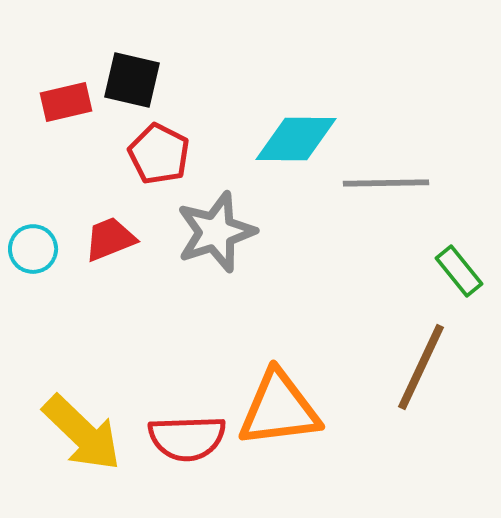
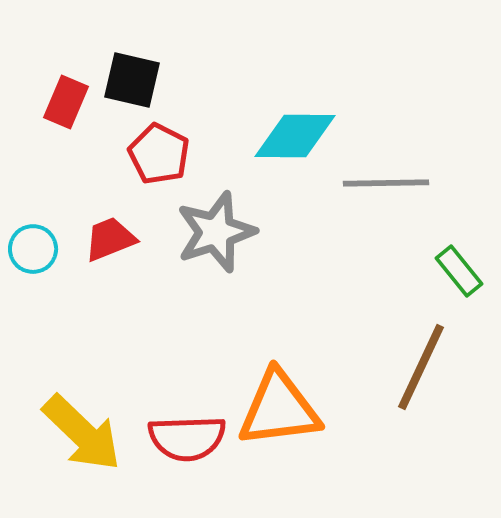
red rectangle: rotated 54 degrees counterclockwise
cyan diamond: moved 1 px left, 3 px up
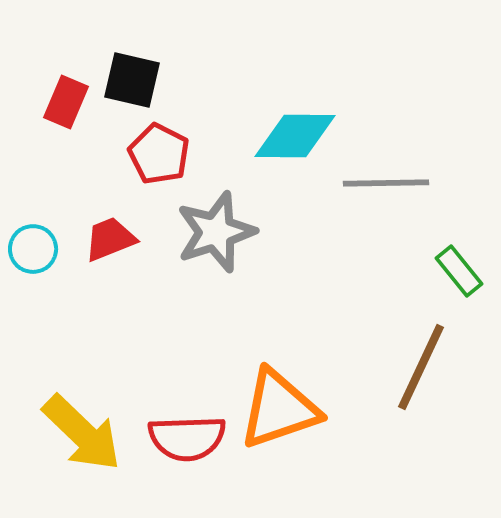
orange triangle: rotated 12 degrees counterclockwise
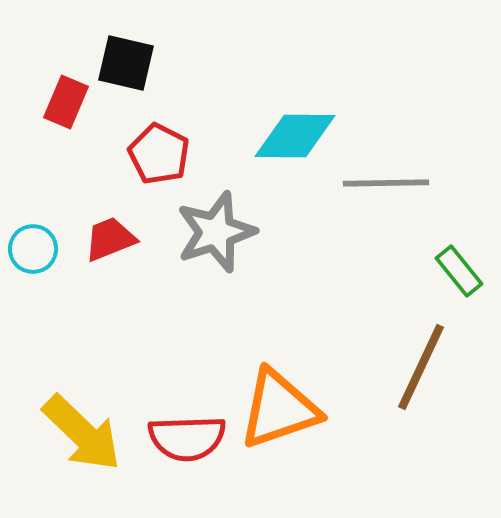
black square: moved 6 px left, 17 px up
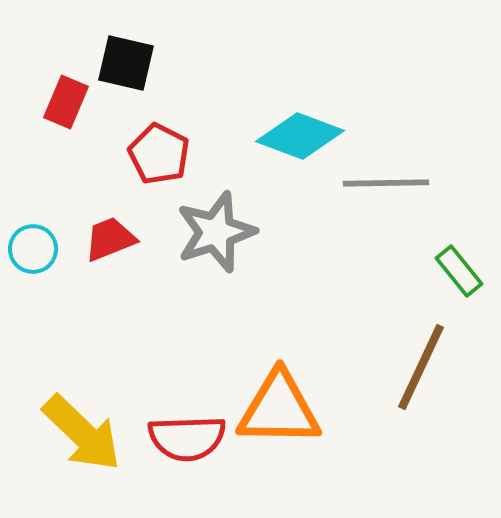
cyan diamond: moved 5 px right; rotated 20 degrees clockwise
orange triangle: rotated 20 degrees clockwise
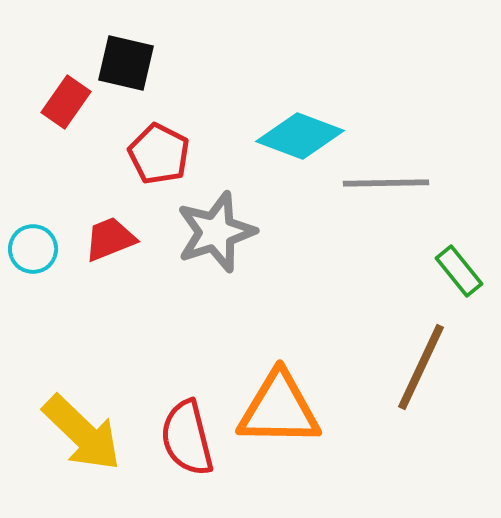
red rectangle: rotated 12 degrees clockwise
red semicircle: rotated 78 degrees clockwise
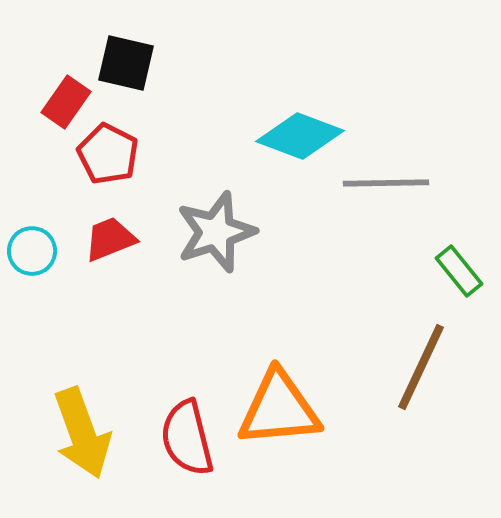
red pentagon: moved 51 px left
cyan circle: moved 1 px left, 2 px down
orange triangle: rotated 6 degrees counterclockwise
yellow arrow: rotated 26 degrees clockwise
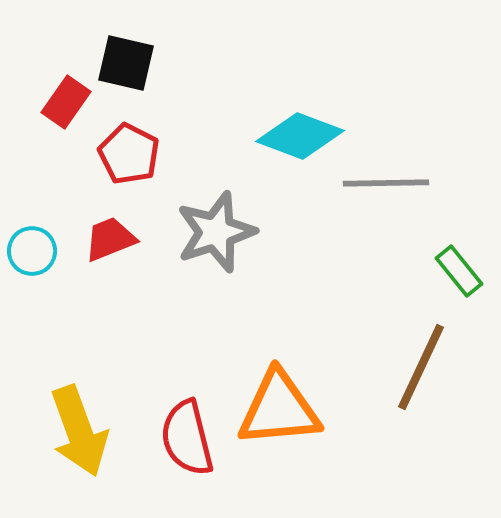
red pentagon: moved 21 px right
yellow arrow: moved 3 px left, 2 px up
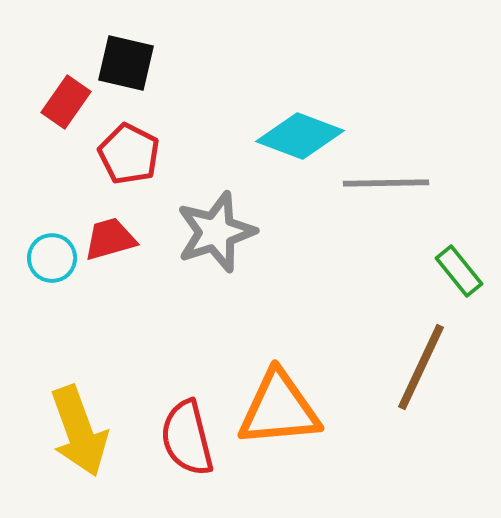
red trapezoid: rotated 6 degrees clockwise
cyan circle: moved 20 px right, 7 px down
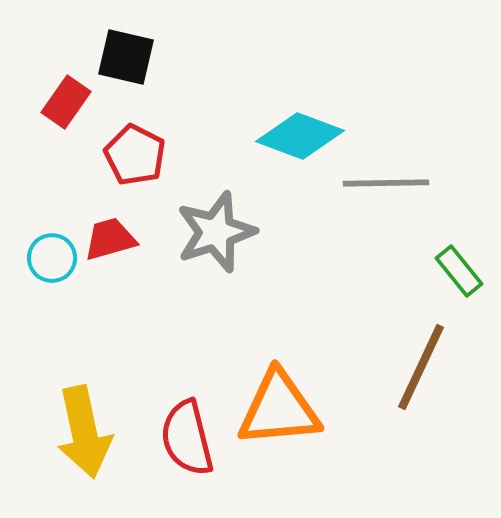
black square: moved 6 px up
red pentagon: moved 6 px right, 1 px down
yellow arrow: moved 5 px right, 1 px down; rotated 8 degrees clockwise
